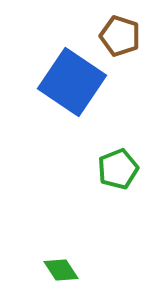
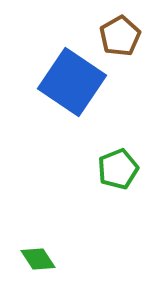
brown pentagon: rotated 24 degrees clockwise
green diamond: moved 23 px left, 11 px up
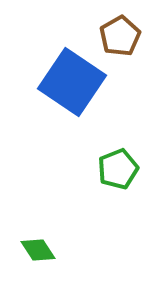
green diamond: moved 9 px up
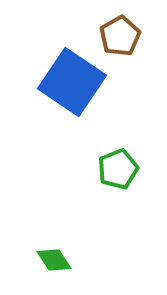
green diamond: moved 16 px right, 10 px down
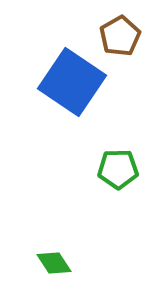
green pentagon: rotated 21 degrees clockwise
green diamond: moved 3 px down
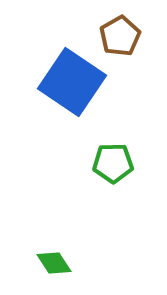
green pentagon: moved 5 px left, 6 px up
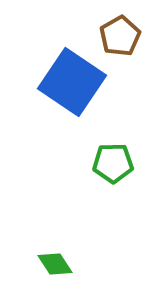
green diamond: moved 1 px right, 1 px down
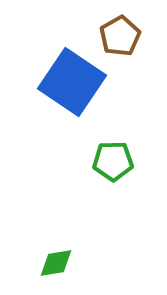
green pentagon: moved 2 px up
green diamond: moved 1 px right, 1 px up; rotated 66 degrees counterclockwise
